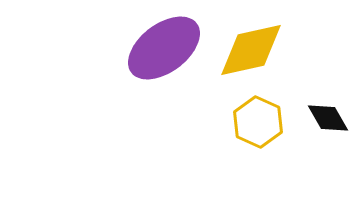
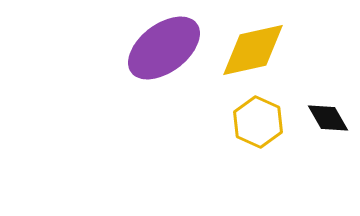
yellow diamond: moved 2 px right
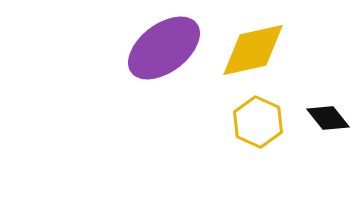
black diamond: rotated 9 degrees counterclockwise
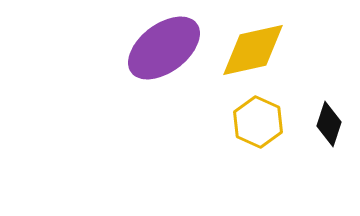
black diamond: moved 1 px right, 6 px down; rotated 57 degrees clockwise
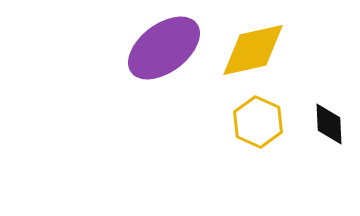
black diamond: rotated 21 degrees counterclockwise
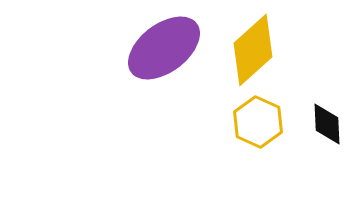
yellow diamond: rotated 30 degrees counterclockwise
black diamond: moved 2 px left
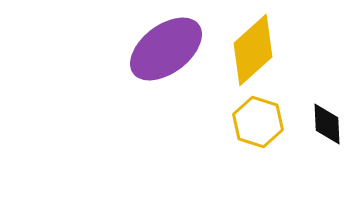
purple ellipse: moved 2 px right, 1 px down
yellow hexagon: rotated 6 degrees counterclockwise
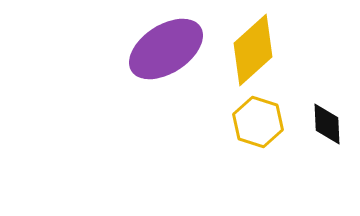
purple ellipse: rotated 4 degrees clockwise
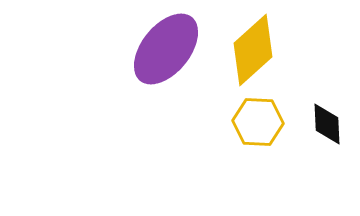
purple ellipse: rotated 18 degrees counterclockwise
yellow hexagon: rotated 15 degrees counterclockwise
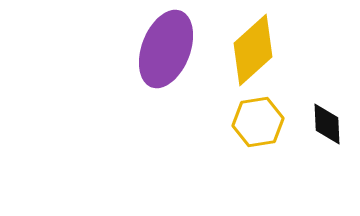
purple ellipse: rotated 18 degrees counterclockwise
yellow hexagon: rotated 12 degrees counterclockwise
